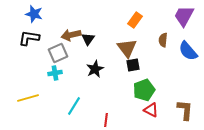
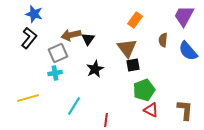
black L-shape: rotated 120 degrees clockwise
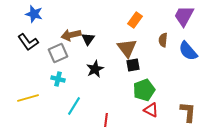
black L-shape: moved 1 px left, 4 px down; rotated 105 degrees clockwise
cyan cross: moved 3 px right, 6 px down; rotated 24 degrees clockwise
brown L-shape: moved 3 px right, 2 px down
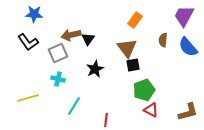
blue star: rotated 12 degrees counterclockwise
blue semicircle: moved 4 px up
brown L-shape: rotated 70 degrees clockwise
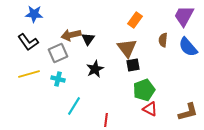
yellow line: moved 1 px right, 24 px up
red triangle: moved 1 px left, 1 px up
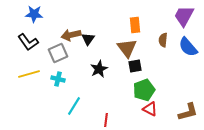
orange rectangle: moved 5 px down; rotated 42 degrees counterclockwise
black square: moved 2 px right, 1 px down
black star: moved 4 px right
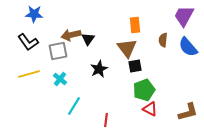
gray square: moved 2 px up; rotated 12 degrees clockwise
cyan cross: moved 2 px right; rotated 24 degrees clockwise
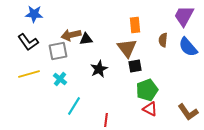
black triangle: moved 2 px left; rotated 48 degrees clockwise
green pentagon: moved 3 px right
brown L-shape: rotated 70 degrees clockwise
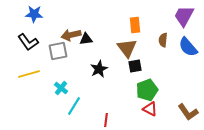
cyan cross: moved 1 px right, 9 px down
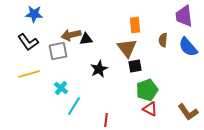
purple trapezoid: rotated 35 degrees counterclockwise
